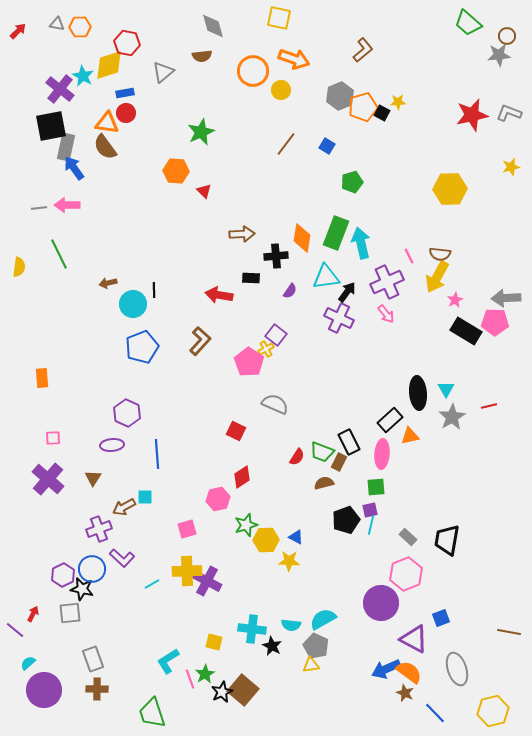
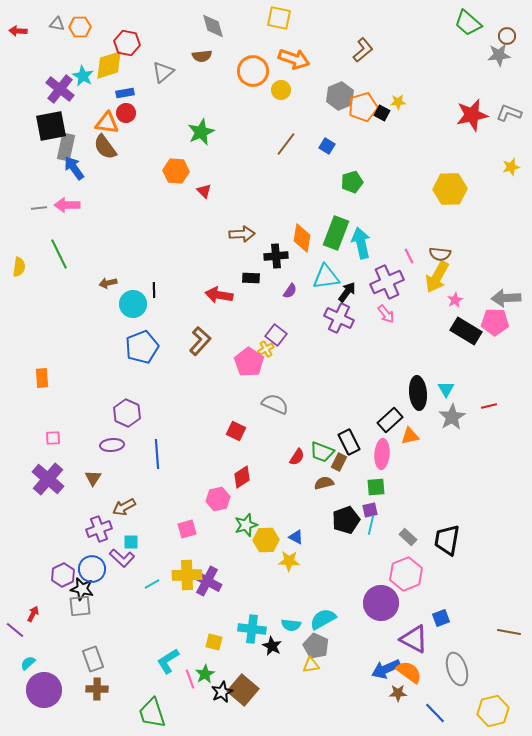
red arrow at (18, 31): rotated 132 degrees counterclockwise
cyan square at (145, 497): moved 14 px left, 45 px down
yellow cross at (187, 571): moved 4 px down
gray square at (70, 613): moved 10 px right, 7 px up
brown star at (405, 693): moved 7 px left; rotated 24 degrees counterclockwise
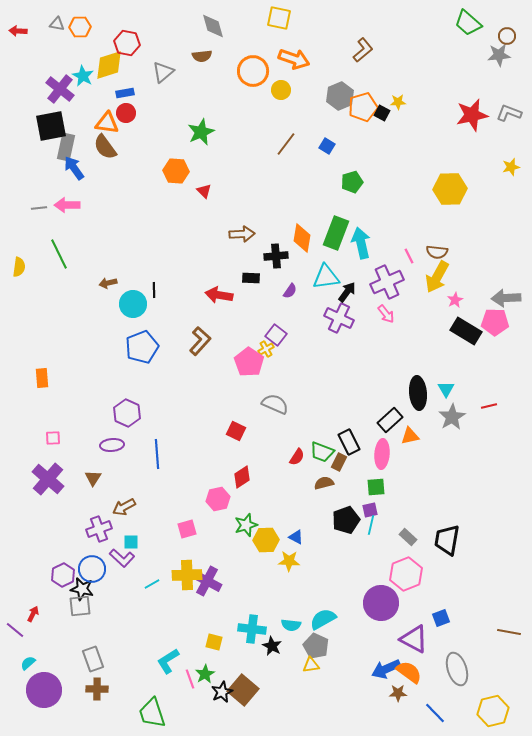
brown semicircle at (440, 254): moved 3 px left, 2 px up
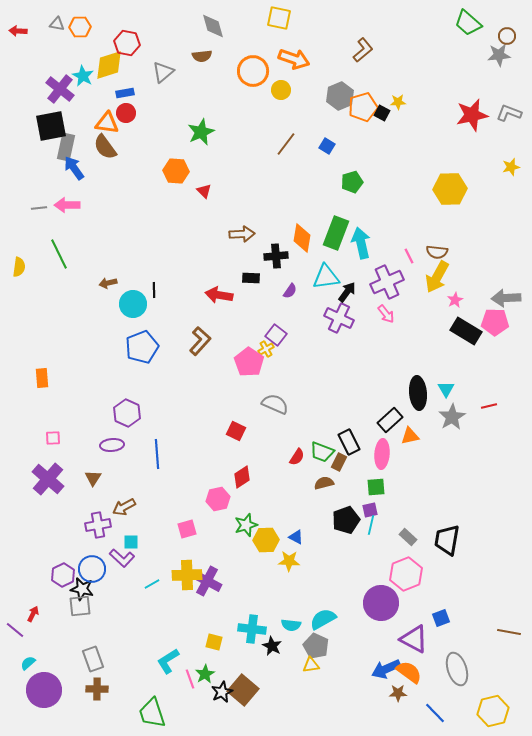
purple cross at (99, 529): moved 1 px left, 4 px up; rotated 10 degrees clockwise
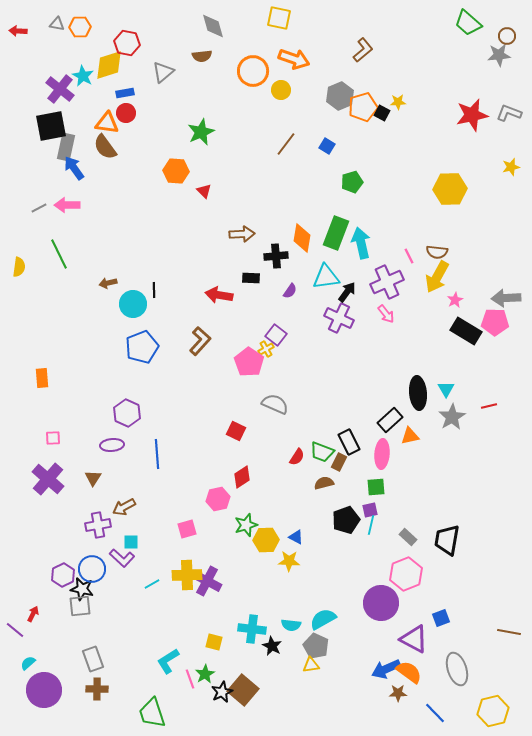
gray line at (39, 208): rotated 21 degrees counterclockwise
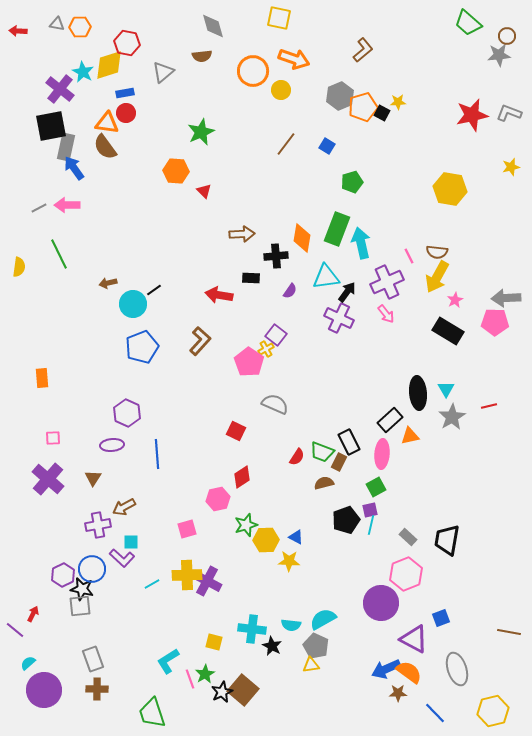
cyan star at (83, 76): moved 4 px up
yellow hexagon at (450, 189): rotated 12 degrees clockwise
green rectangle at (336, 233): moved 1 px right, 4 px up
black line at (154, 290): rotated 56 degrees clockwise
black rectangle at (466, 331): moved 18 px left
green square at (376, 487): rotated 24 degrees counterclockwise
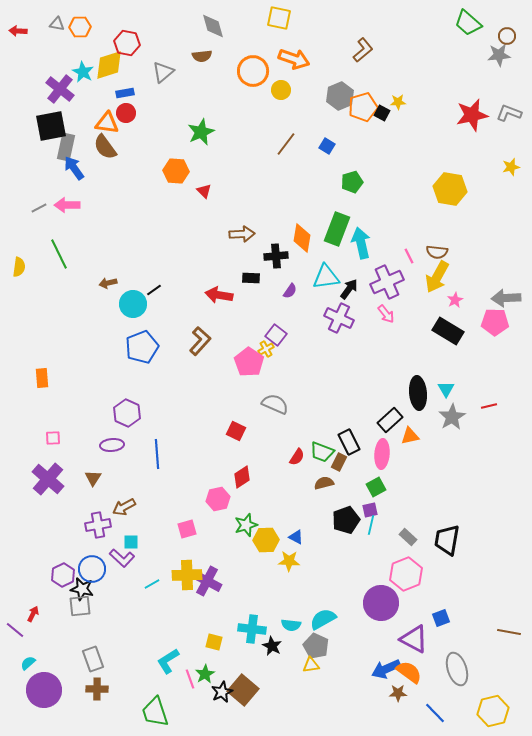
black arrow at (347, 292): moved 2 px right, 3 px up
green trapezoid at (152, 713): moved 3 px right, 1 px up
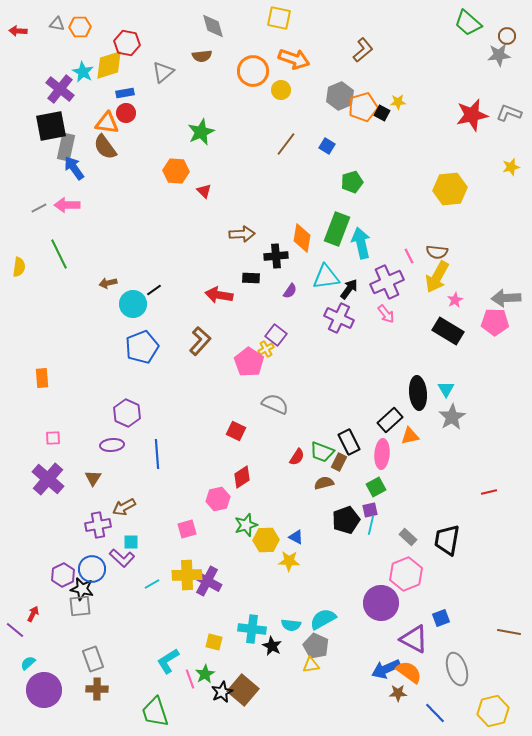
yellow hexagon at (450, 189): rotated 16 degrees counterclockwise
red line at (489, 406): moved 86 px down
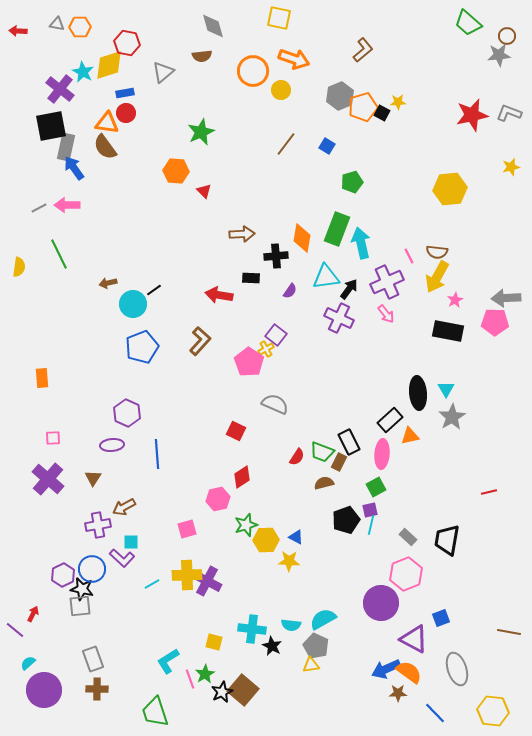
black rectangle at (448, 331): rotated 20 degrees counterclockwise
yellow hexagon at (493, 711): rotated 20 degrees clockwise
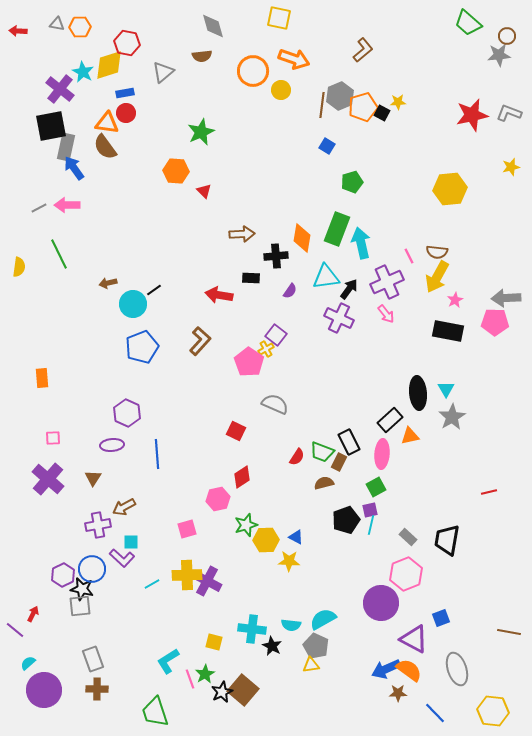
brown line at (286, 144): moved 36 px right, 39 px up; rotated 30 degrees counterclockwise
orange semicircle at (409, 672): moved 2 px up
